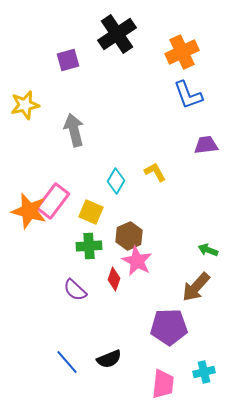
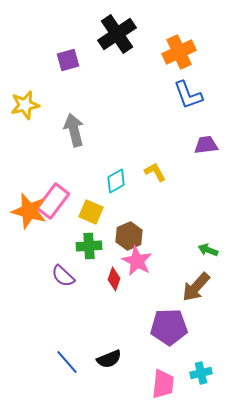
orange cross: moved 3 px left
cyan diamond: rotated 30 degrees clockwise
purple semicircle: moved 12 px left, 14 px up
cyan cross: moved 3 px left, 1 px down
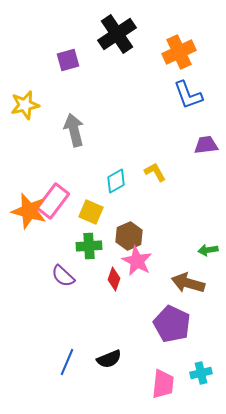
green arrow: rotated 30 degrees counterclockwise
brown arrow: moved 8 px left, 4 px up; rotated 64 degrees clockwise
purple pentagon: moved 3 px right, 3 px up; rotated 27 degrees clockwise
blue line: rotated 64 degrees clockwise
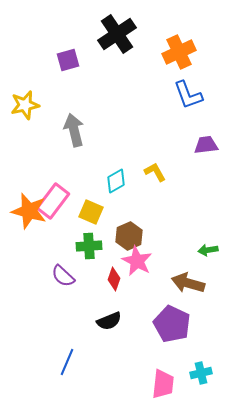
black semicircle: moved 38 px up
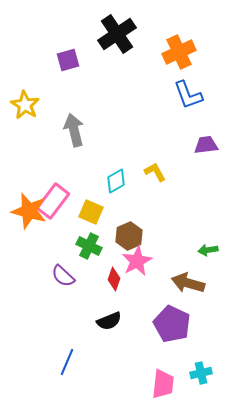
yellow star: rotated 28 degrees counterclockwise
green cross: rotated 30 degrees clockwise
pink star: rotated 16 degrees clockwise
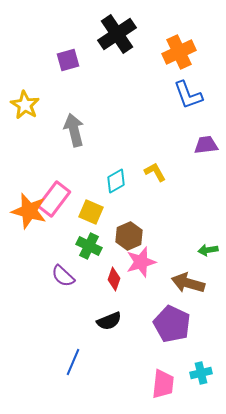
pink rectangle: moved 1 px right, 2 px up
pink star: moved 4 px right, 1 px down; rotated 12 degrees clockwise
blue line: moved 6 px right
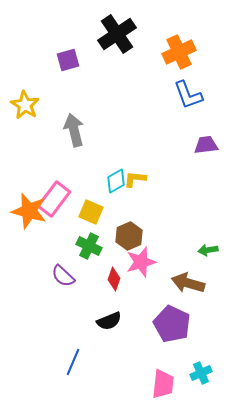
yellow L-shape: moved 20 px left, 7 px down; rotated 55 degrees counterclockwise
cyan cross: rotated 10 degrees counterclockwise
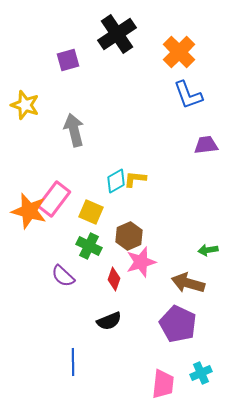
orange cross: rotated 20 degrees counterclockwise
yellow star: rotated 12 degrees counterclockwise
purple pentagon: moved 6 px right
blue line: rotated 24 degrees counterclockwise
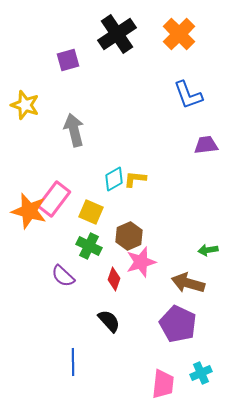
orange cross: moved 18 px up
cyan diamond: moved 2 px left, 2 px up
black semicircle: rotated 110 degrees counterclockwise
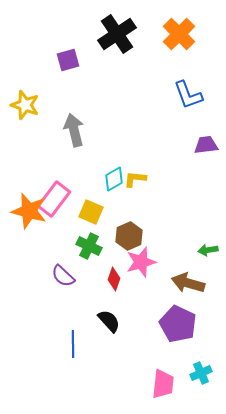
blue line: moved 18 px up
